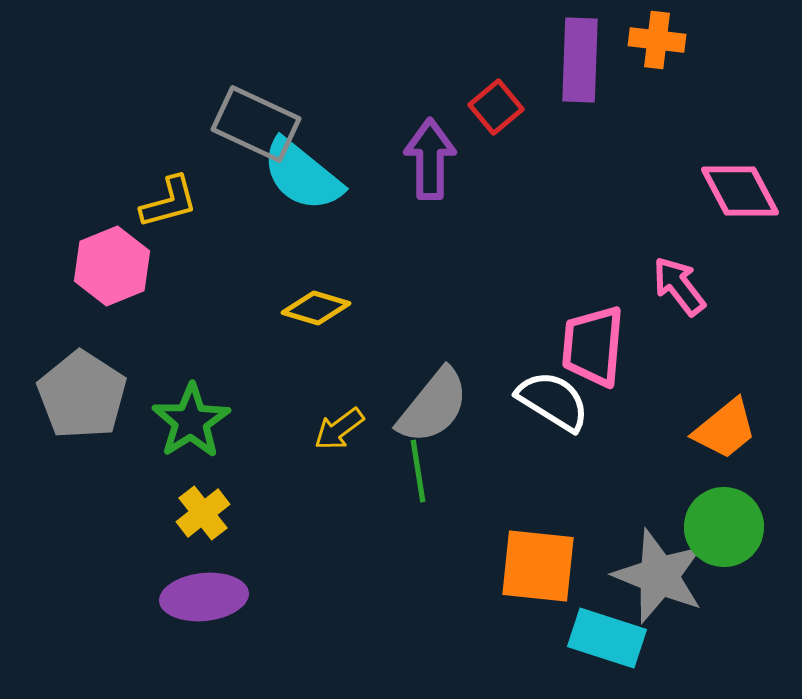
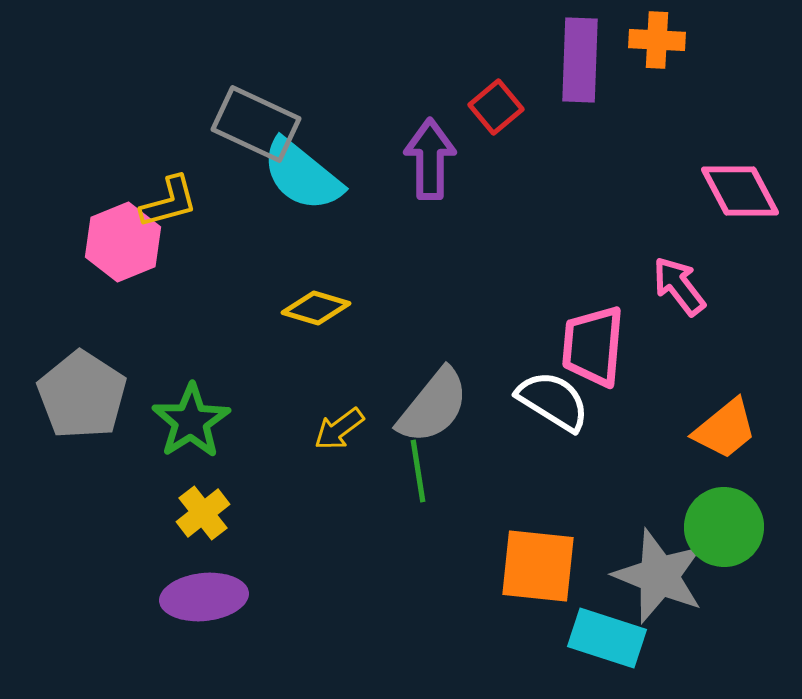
orange cross: rotated 4 degrees counterclockwise
pink hexagon: moved 11 px right, 24 px up
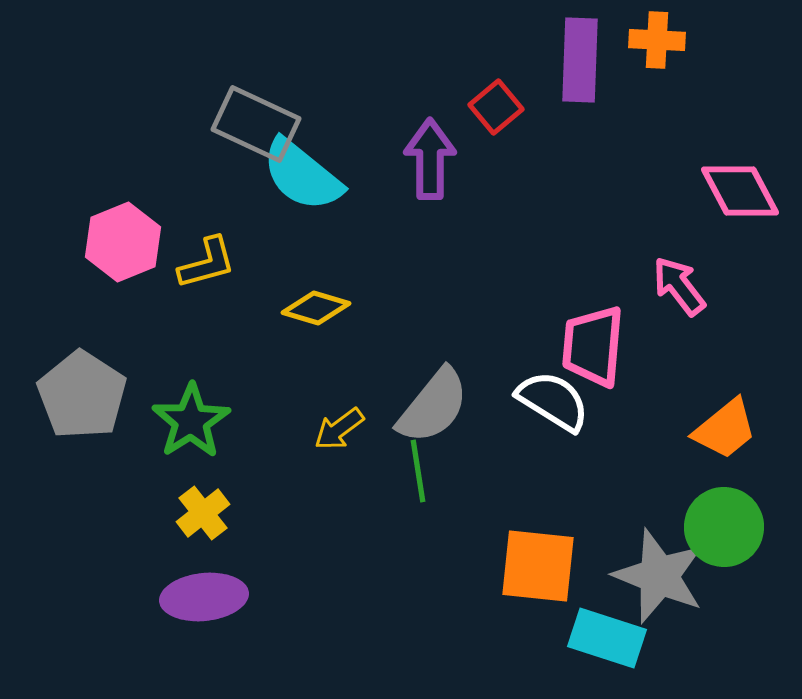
yellow L-shape: moved 38 px right, 61 px down
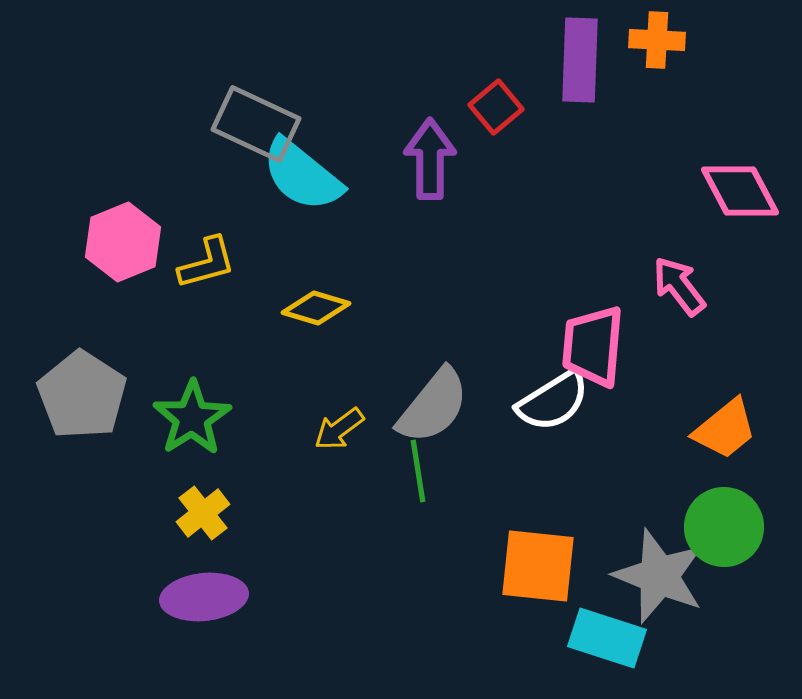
white semicircle: rotated 116 degrees clockwise
green star: moved 1 px right, 3 px up
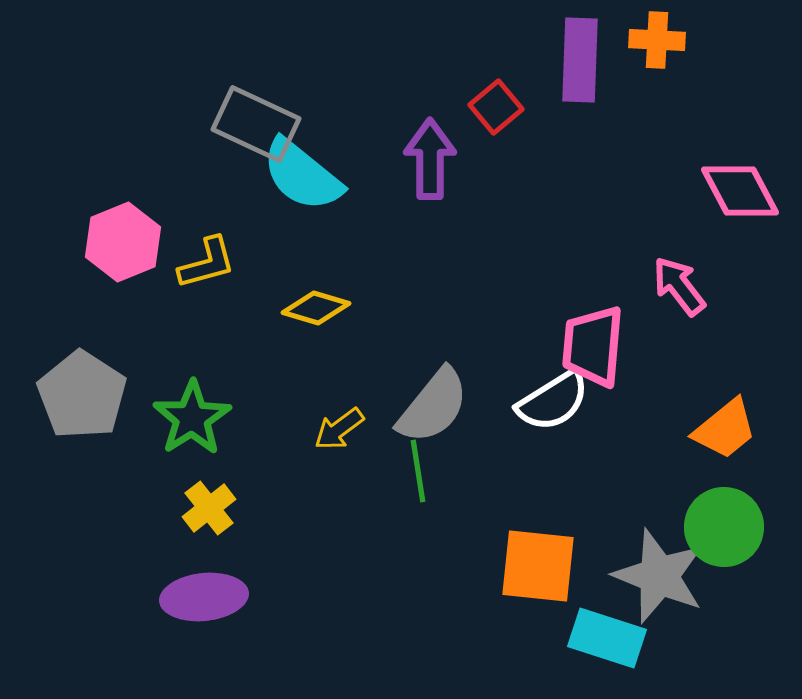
yellow cross: moved 6 px right, 5 px up
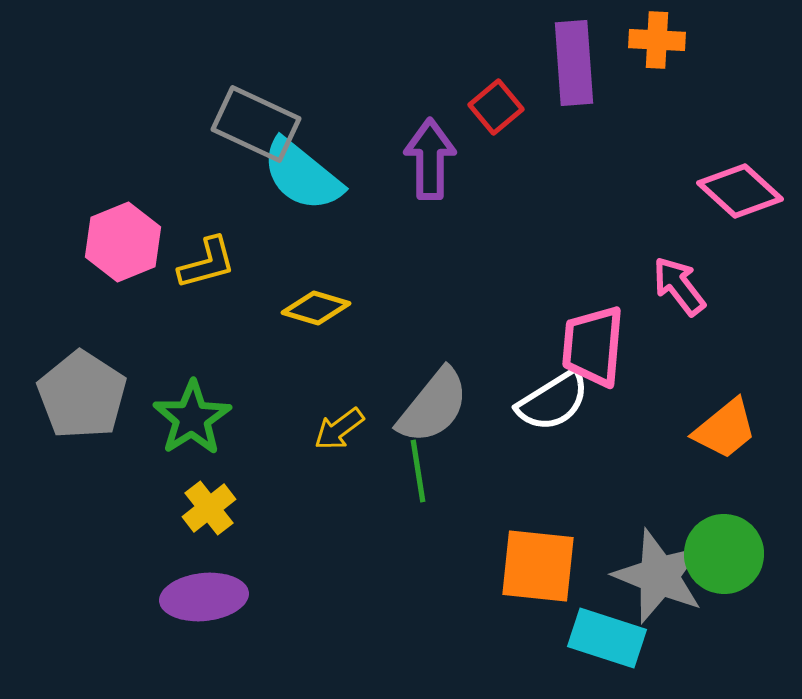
purple rectangle: moved 6 px left, 3 px down; rotated 6 degrees counterclockwise
pink diamond: rotated 20 degrees counterclockwise
green circle: moved 27 px down
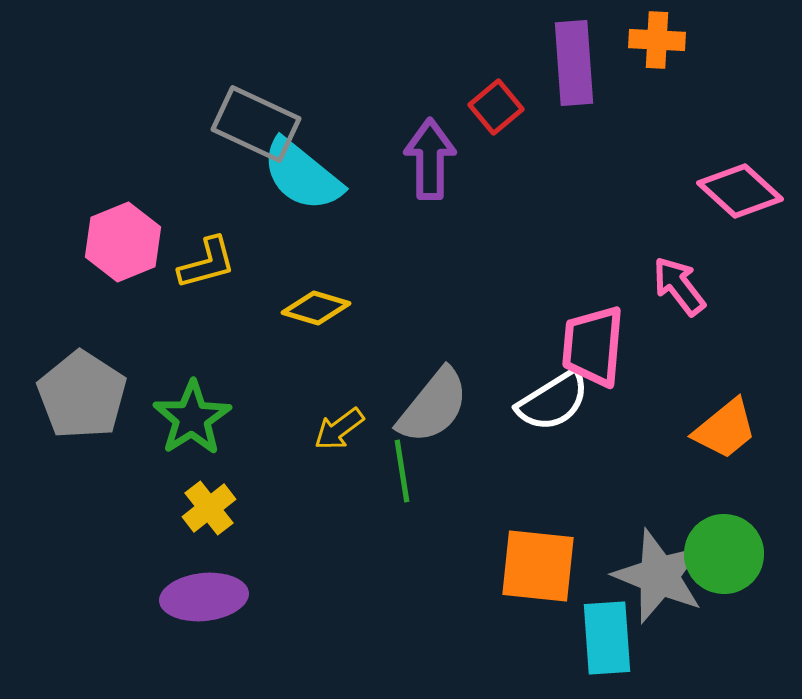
green line: moved 16 px left
cyan rectangle: rotated 68 degrees clockwise
